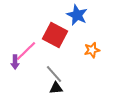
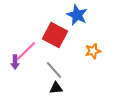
orange star: moved 1 px right, 1 px down
gray line: moved 4 px up
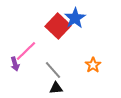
blue star: moved 2 px left, 3 px down; rotated 15 degrees clockwise
red square: moved 3 px right, 9 px up; rotated 15 degrees clockwise
orange star: moved 14 px down; rotated 21 degrees counterclockwise
purple arrow: moved 2 px down; rotated 16 degrees counterclockwise
gray line: moved 1 px left
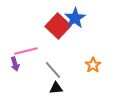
pink line: rotated 30 degrees clockwise
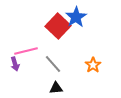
blue star: moved 1 px right, 1 px up
gray line: moved 6 px up
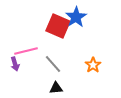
red square: rotated 20 degrees counterclockwise
